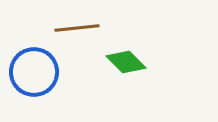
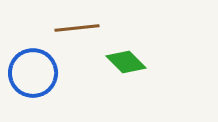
blue circle: moved 1 px left, 1 px down
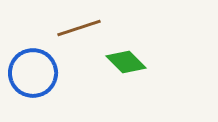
brown line: moved 2 px right; rotated 12 degrees counterclockwise
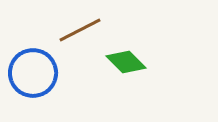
brown line: moved 1 px right, 2 px down; rotated 9 degrees counterclockwise
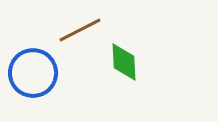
green diamond: moved 2 px left; rotated 42 degrees clockwise
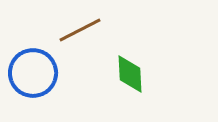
green diamond: moved 6 px right, 12 px down
